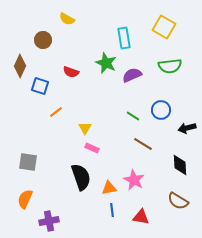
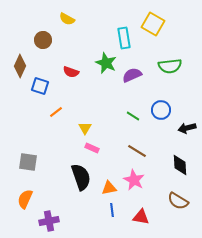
yellow square: moved 11 px left, 3 px up
brown line: moved 6 px left, 7 px down
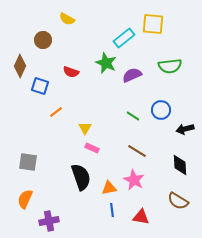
yellow square: rotated 25 degrees counterclockwise
cyan rectangle: rotated 60 degrees clockwise
black arrow: moved 2 px left, 1 px down
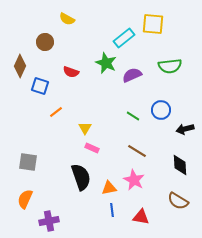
brown circle: moved 2 px right, 2 px down
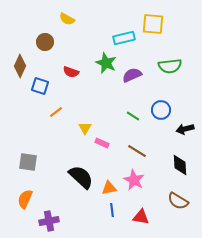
cyan rectangle: rotated 25 degrees clockwise
pink rectangle: moved 10 px right, 5 px up
black semicircle: rotated 28 degrees counterclockwise
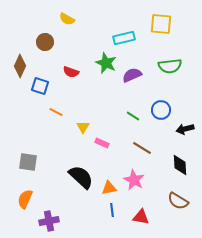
yellow square: moved 8 px right
orange line: rotated 64 degrees clockwise
yellow triangle: moved 2 px left, 1 px up
brown line: moved 5 px right, 3 px up
